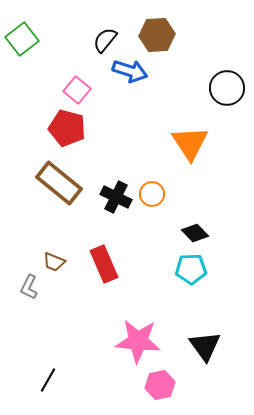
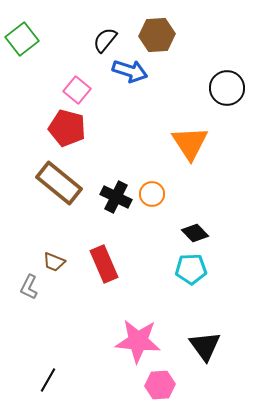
pink hexagon: rotated 8 degrees clockwise
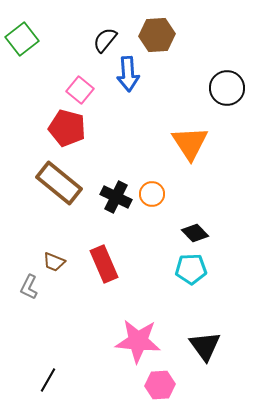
blue arrow: moved 2 px left, 3 px down; rotated 68 degrees clockwise
pink square: moved 3 px right
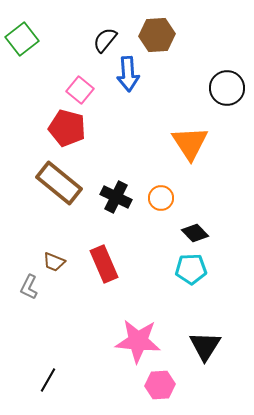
orange circle: moved 9 px right, 4 px down
black triangle: rotated 8 degrees clockwise
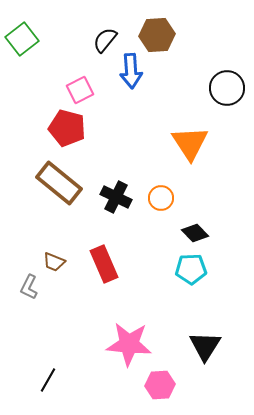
blue arrow: moved 3 px right, 3 px up
pink square: rotated 24 degrees clockwise
pink star: moved 9 px left, 3 px down
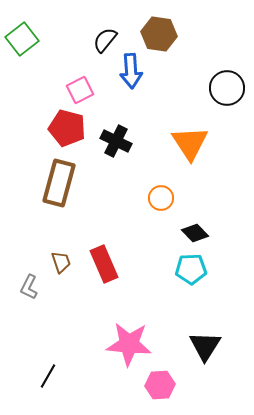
brown hexagon: moved 2 px right, 1 px up; rotated 12 degrees clockwise
brown rectangle: rotated 66 degrees clockwise
black cross: moved 56 px up
brown trapezoid: moved 7 px right; rotated 130 degrees counterclockwise
black line: moved 4 px up
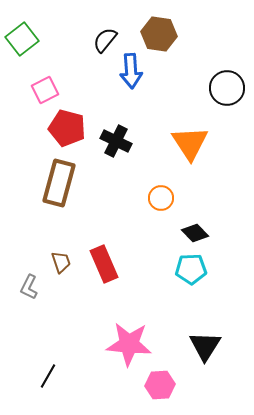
pink square: moved 35 px left
